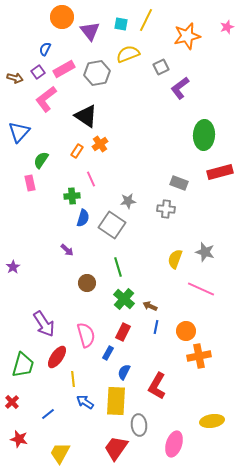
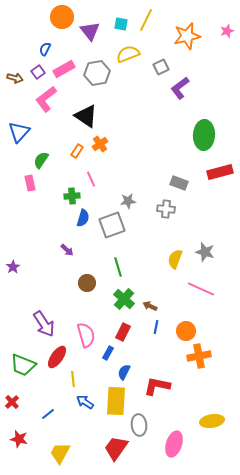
pink star at (227, 27): moved 4 px down
gray square at (112, 225): rotated 36 degrees clockwise
green trapezoid at (23, 365): rotated 96 degrees clockwise
red L-shape at (157, 386): rotated 72 degrees clockwise
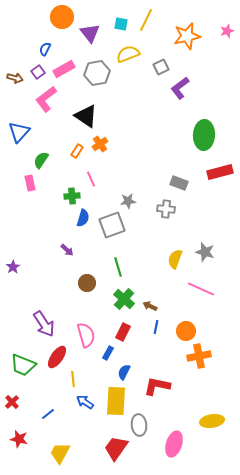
purple triangle at (90, 31): moved 2 px down
